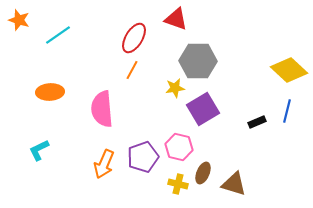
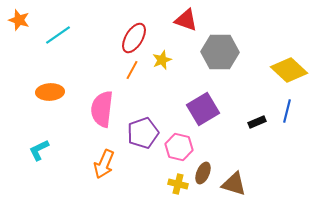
red triangle: moved 10 px right, 1 px down
gray hexagon: moved 22 px right, 9 px up
yellow star: moved 13 px left, 28 px up; rotated 12 degrees counterclockwise
pink semicircle: rotated 12 degrees clockwise
purple pentagon: moved 24 px up
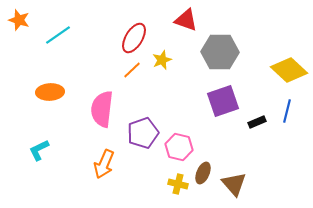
orange line: rotated 18 degrees clockwise
purple square: moved 20 px right, 8 px up; rotated 12 degrees clockwise
brown triangle: rotated 32 degrees clockwise
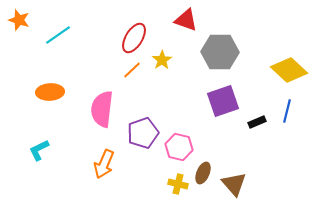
yellow star: rotated 12 degrees counterclockwise
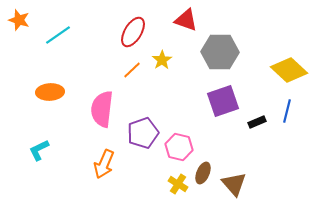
red ellipse: moved 1 px left, 6 px up
yellow cross: rotated 18 degrees clockwise
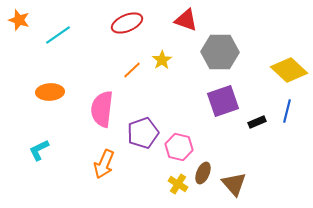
red ellipse: moved 6 px left, 9 px up; rotated 36 degrees clockwise
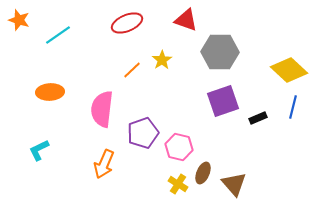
blue line: moved 6 px right, 4 px up
black rectangle: moved 1 px right, 4 px up
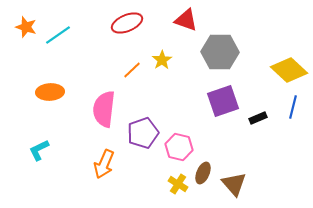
orange star: moved 7 px right, 7 px down
pink semicircle: moved 2 px right
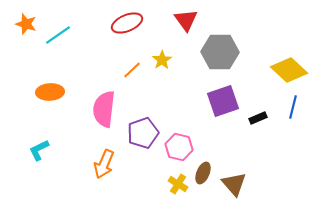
red triangle: rotated 35 degrees clockwise
orange star: moved 3 px up
